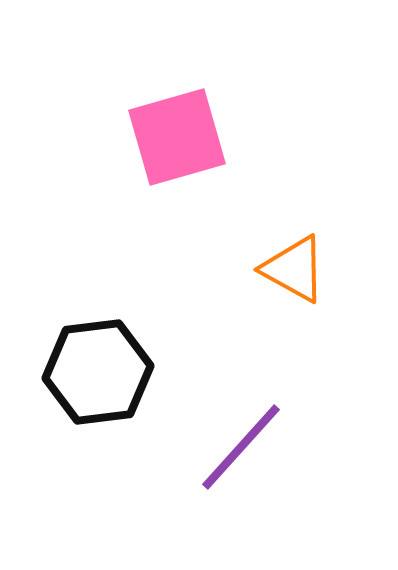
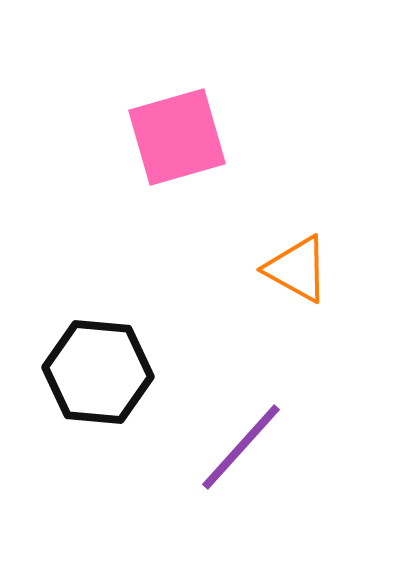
orange triangle: moved 3 px right
black hexagon: rotated 12 degrees clockwise
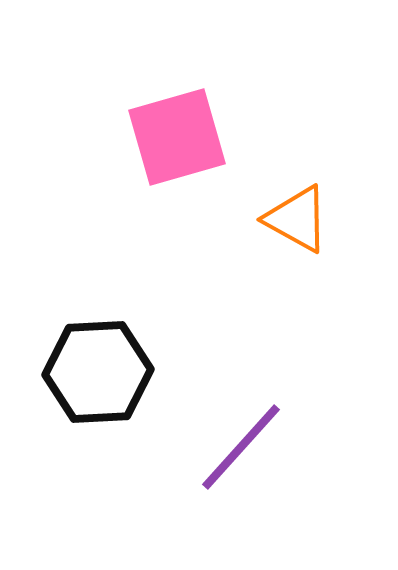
orange triangle: moved 50 px up
black hexagon: rotated 8 degrees counterclockwise
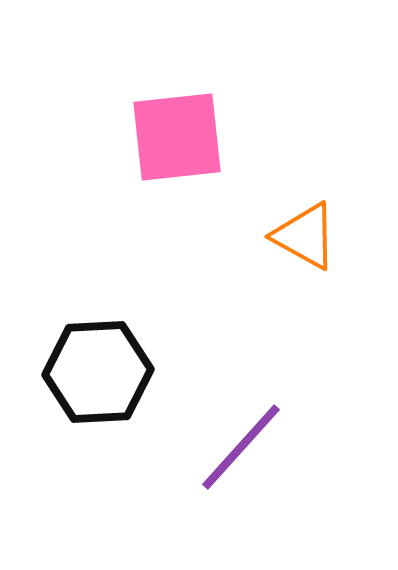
pink square: rotated 10 degrees clockwise
orange triangle: moved 8 px right, 17 px down
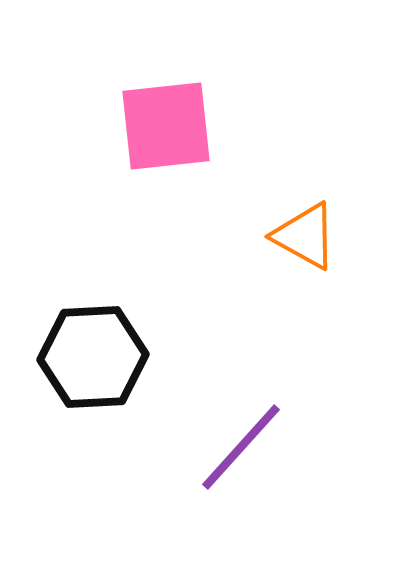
pink square: moved 11 px left, 11 px up
black hexagon: moved 5 px left, 15 px up
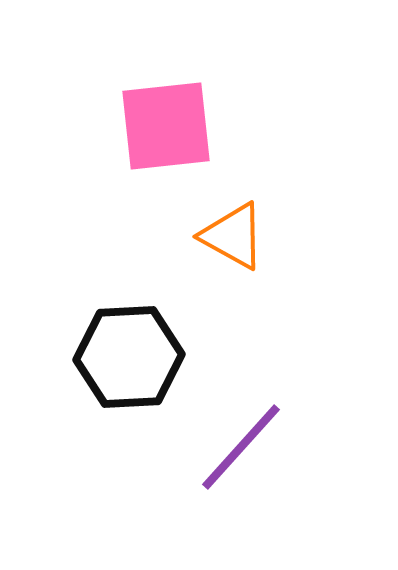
orange triangle: moved 72 px left
black hexagon: moved 36 px right
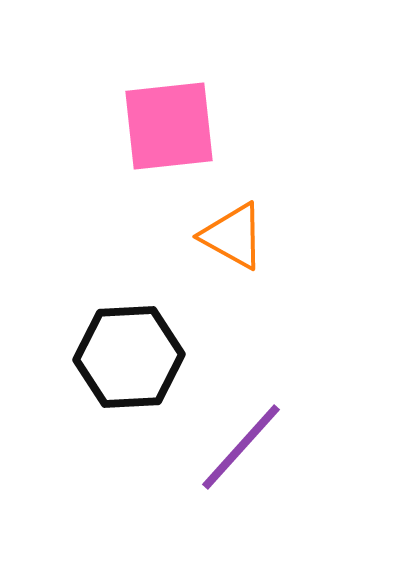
pink square: moved 3 px right
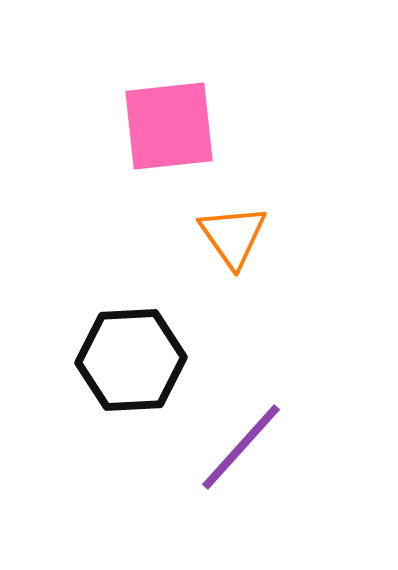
orange triangle: rotated 26 degrees clockwise
black hexagon: moved 2 px right, 3 px down
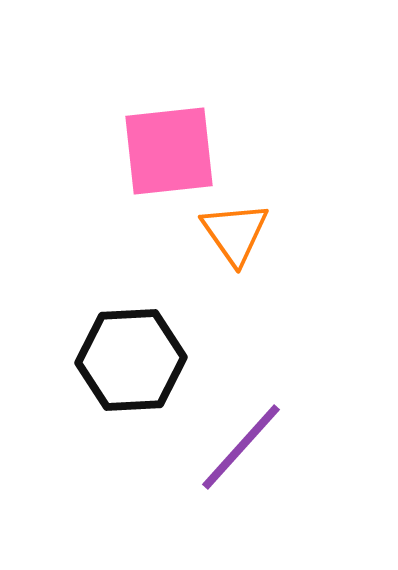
pink square: moved 25 px down
orange triangle: moved 2 px right, 3 px up
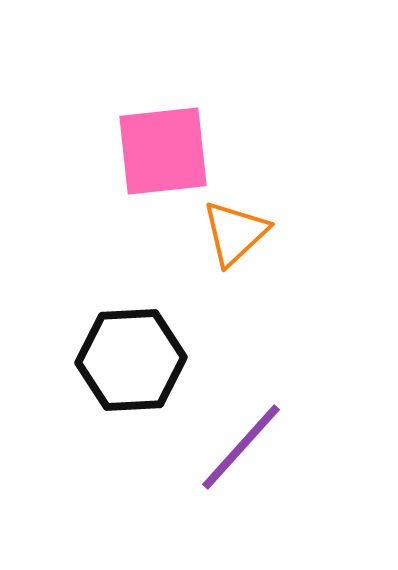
pink square: moved 6 px left
orange triangle: rotated 22 degrees clockwise
